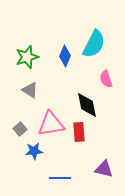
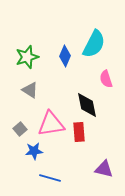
blue line: moved 10 px left; rotated 15 degrees clockwise
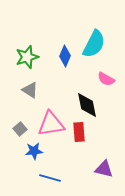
pink semicircle: rotated 42 degrees counterclockwise
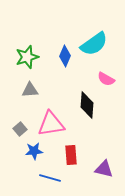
cyan semicircle: rotated 28 degrees clockwise
gray triangle: rotated 36 degrees counterclockwise
black diamond: rotated 16 degrees clockwise
red rectangle: moved 8 px left, 23 px down
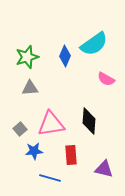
gray triangle: moved 2 px up
black diamond: moved 2 px right, 16 px down
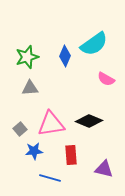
black diamond: rotated 72 degrees counterclockwise
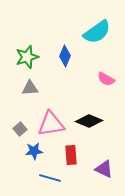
cyan semicircle: moved 3 px right, 12 px up
purple triangle: rotated 12 degrees clockwise
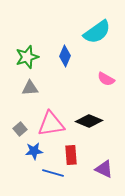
blue line: moved 3 px right, 5 px up
